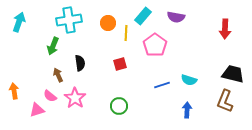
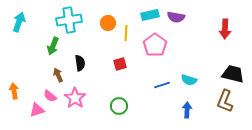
cyan rectangle: moved 7 px right, 1 px up; rotated 36 degrees clockwise
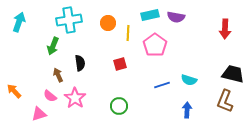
yellow line: moved 2 px right
orange arrow: rotated 35 degrees counterclockwise
pink triangle: moved 2 px right, 4 px down
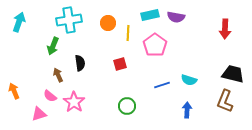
orange arrow: rotated 21 degrees clockwise
pink star: moved 1 px left, 4 px down
green circle: moved 8 px right
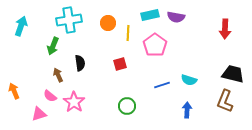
cyan arrow: moved 2 px right, 4 px down
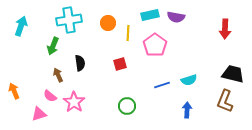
cyan semicircle: rotated 35 degrees counterclockwise
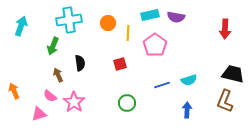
green circle: moved 3 px up
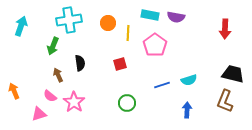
cyan rectangle: rotated 24 degrees clockwise
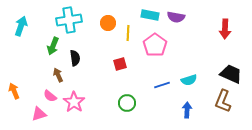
black semicircle: moved 5 px left, 5 px up
black trapezoid: moved 2 px left; rotated 10 degrees clockwise
brown L-shape: moved 2 px left
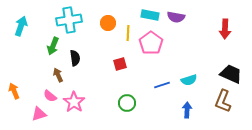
pink pentagon: moved 4 px left, 2 px up
